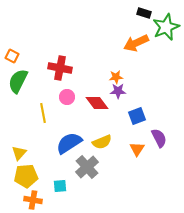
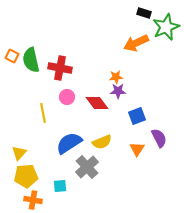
green semicircle: moved 13 px right, 21 px up; rotated 40 degrees counterclockwise
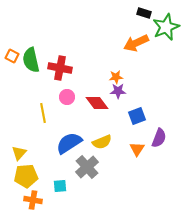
purple semicircle: rotated 48 degrees clockwise
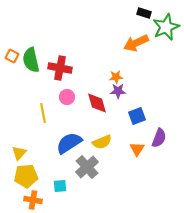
red diamond: rotated 20 degrees clockwise
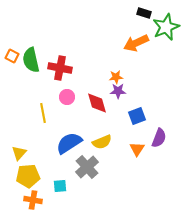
yellow pentagon: moved 2 px right
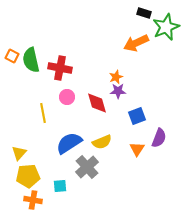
orange star: rotated 16 degrees counterclockwise
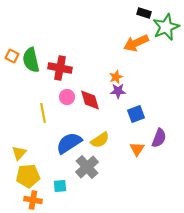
red diamond: moved 7 px left, 3 px up
blue square: moved 1 px left, 2 px up
yellow semicircle: moved 2 px left, 2 px up; rotated 12 degrees counterclockwise
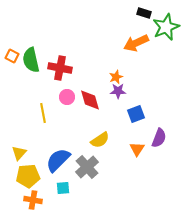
blue semicircle: moved 11 px left, 17 px down; rotated 12 degrees counterclockwise
cyan square: moved 3 px right, 2 px down
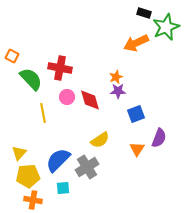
green semicircle: moved 19 px down; rotated 150 degrees clockwise
gray cross: rotated 10 degrees clockwise
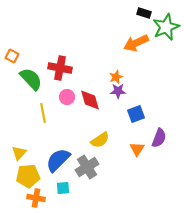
orange cross: moved 3 px right, 2 px up
